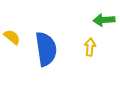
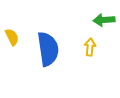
yellow semicircle: rotated 24 degrees clockwise
blue semicircle: moved 2 px right
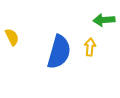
blue semicircle: moved 11 px right, 3 px down; rotated 24 degrees clockwise
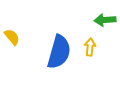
green arrow: moved 1 px right
yellow semicircle: rotated 12 degrees counterclockwise
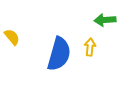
blue semicircle: moved 2 px down
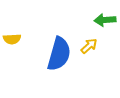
yellow semicircle: moved 2 px down; rotated 126 degrees clockwise
yellow arrow: moved 1 px left, 1 px up; rotated 42 degrees clockwise
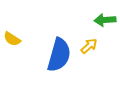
yellow semicircle: rotated 36 degrees clockwise
blue semicircle: moved 1 px down
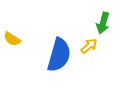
green arrow: moved 2 px left, 3 px down; rotated 70 degrees counterclockwise
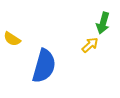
yellow arrow: moved 1 px right, 1 px up
blue semicircle: moved 15 px left, 11 px down
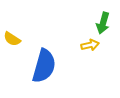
yellow arrow: rotated 30 degrees clockwise
